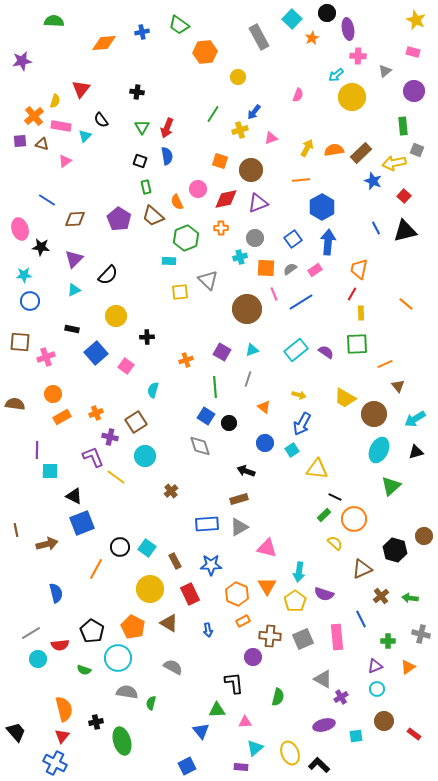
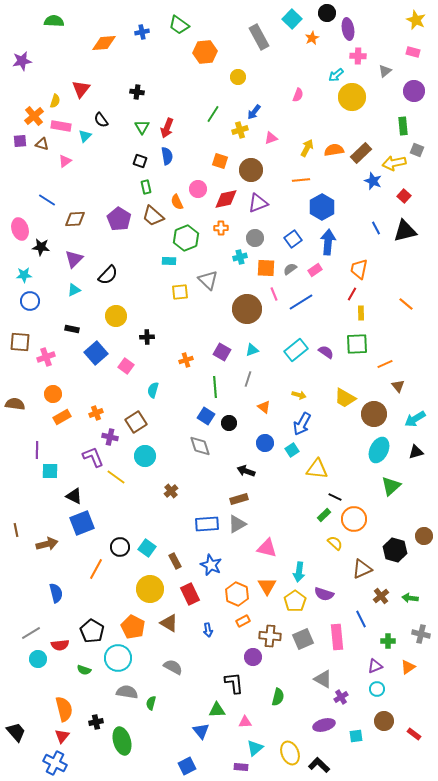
gray triangle at (239, 527): moved 2 px left, 3 px up
blue star at (211, 565): rotated 25 degrees clockwise
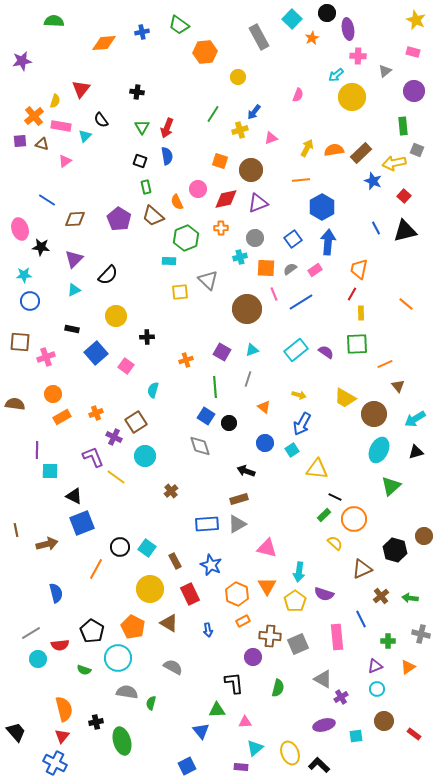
purple cross at (110, 437): moved 4 px right; rotated 14 degrees clockwise
gray square at (303, 639): moved 5 px left, 5 px down
green semicircle at (278, 697): moved 9 px up
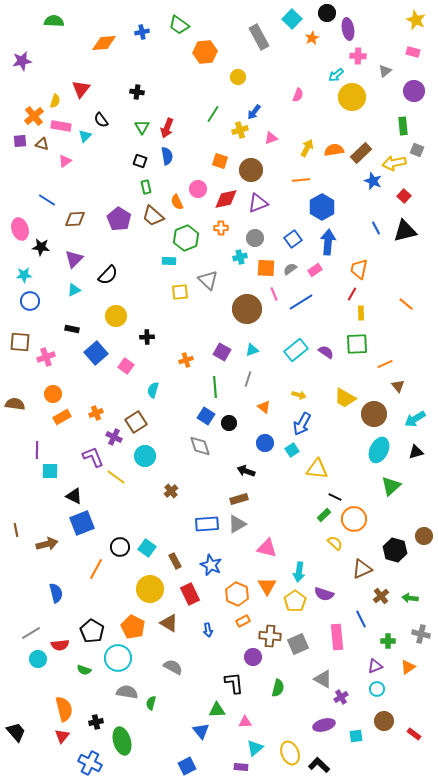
blue cross at (55, 763): moved 35 px right
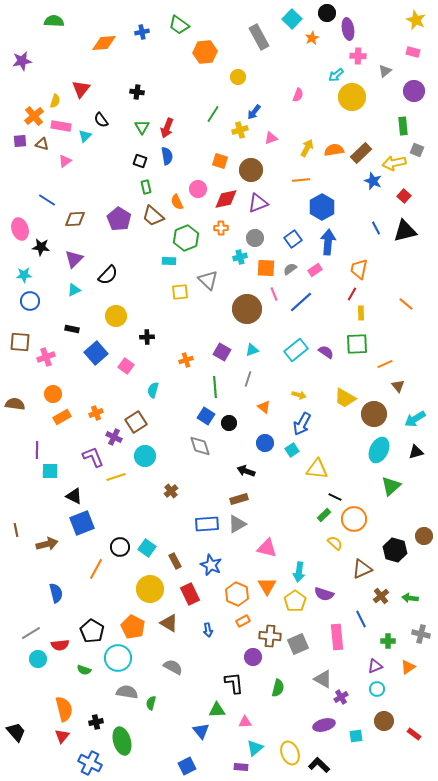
blue line at (301, 302): rotated 10 degrees counterclockwise
yellow line at (116, 477): rotated 54 degrees counterclockwise
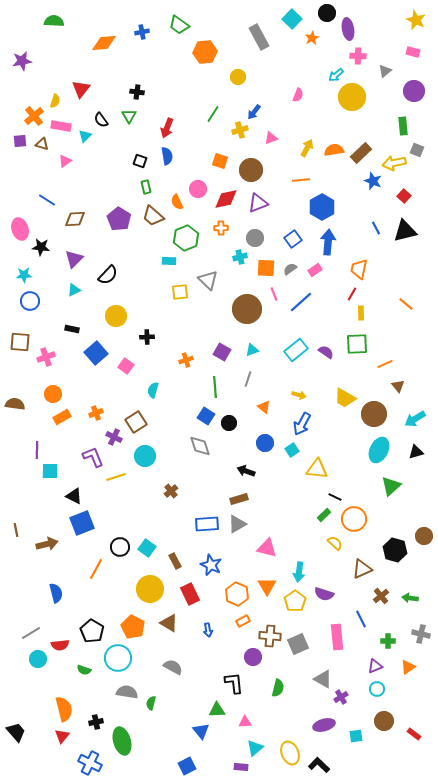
green triangle at (142, 127): moved 13 px left, 11 px up
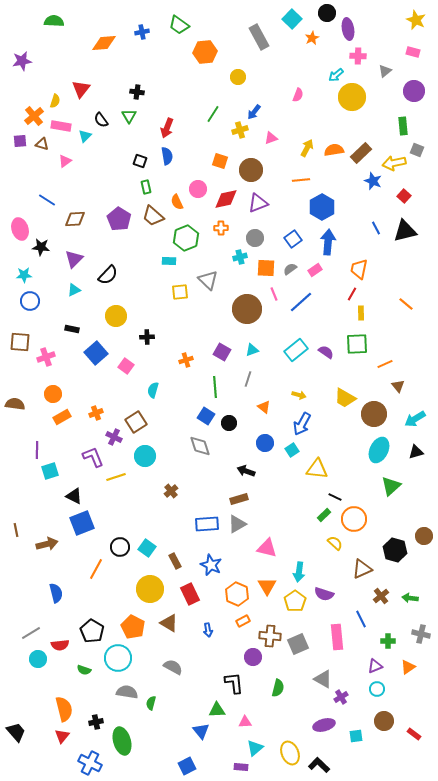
cyan square at (50, 471): rotated 18 degrees counterclockwise
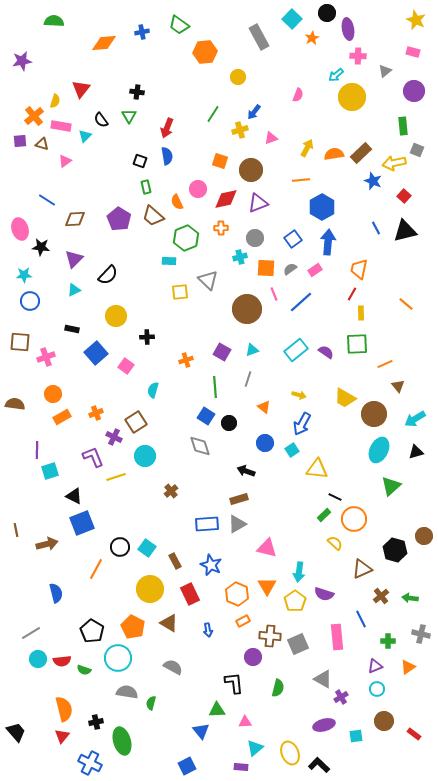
orange semicircle at (334, 150): moved 4 px down
red semicircle at (60, 645): moved 2 px right, 16 px down
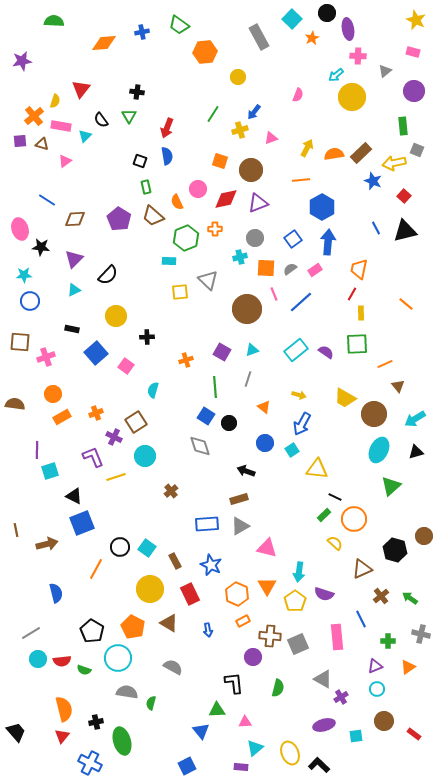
orange cross at (221, 228): moved 6 px left, 1 px down
gray triangle at (237, 524): moved 3 px right, 2 px down
green arrow at (410, 598): rotated 28 degrees clockwise
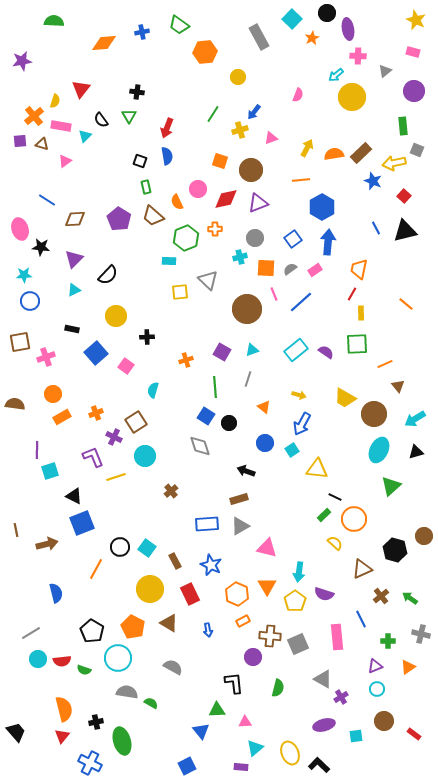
brown square at (20, 342): rotated 15 degrees counterclockwise
green semicircle at (151, 703): rotated 104 degrees clockwise
